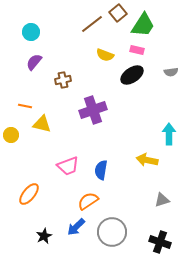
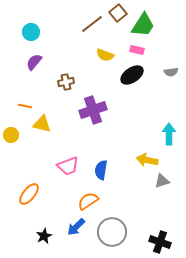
brown cross: moved 3 px right, 2 px down
gray triangle: moved 19 px up
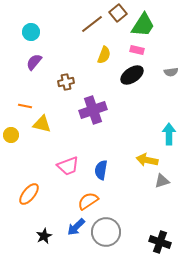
yellow semicircle: moved 1 px left; rotated 90 degrees counterclockwise
gray circle: moved 6 px left
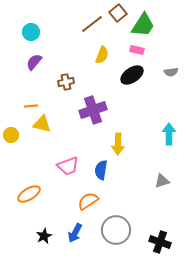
yellow semicircle: moved 2 px left
orange line: moved 6 px right; rotated 16 degrees counterclockwise
yellow arrow: moved 29 px left, 16 px up; rotated 100 degrees counterclockwise
orange ellipse: rotated 20 degrees clockwise
blue arrow: moved 1 px left, 6 px down; rotated 18 degrees counterclockwise
gray circle: moved 10 px right, 2 px up
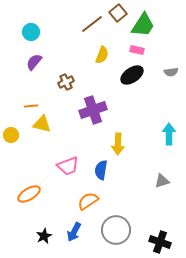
brown cross: rotated 14 degrees counterclockwise
blue arrow: moved 1 px left, 1 px up
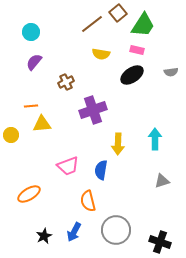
yellow semicircle: moved 1 px left, 1 px up; rotated 78 degrees clockwise
yellow triangle: rotated 18 degrees counterclockwise
cyan arrow: moved 14 px left, 5 px down
orange semicircle: rotated 70 degrees counterclockwise
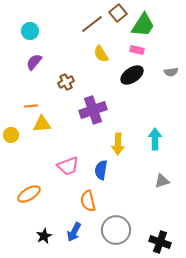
cyan circle: moved 1 px left, 1 px up
yellow semicircle: rotated 48 degrees clockwise
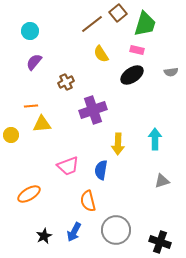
green trapezoid: moved 2 px right, 1 px up; rotated 16 degrees counterclockwise
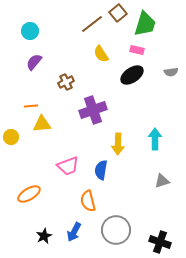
yellow circle: moved 2 px down
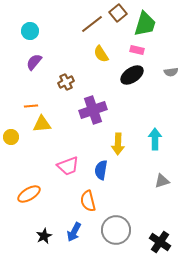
black cross: rotated 15 degrees clockwise
